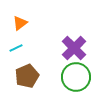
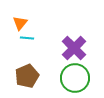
orange triangle: rotated 14 degrees counterclockwise
cyan line: moved 11 px right, 10 px up; rotated 32 degrees clockwise
green circle: moved 1 px left, 1 px down
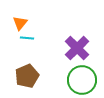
purple cross: moved 3 px right
green circle: moved 7 px right, 2 px down
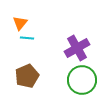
purple cross: rotated 15 degrees clockwise
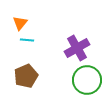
cyan line: moved 2 px down
brown pentagon: moved 1 px left
green circle: moved 5 px right
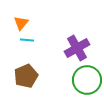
orange triangle: moved 1 px right
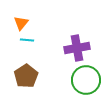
purple cross: rotated 20 degrees clockwise
brown pentagon: rotated 10 degrees counterclockwise
green circle: moved 1 px left
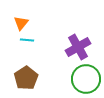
purple cross: moved 1 px right, 1 px up; rotated 20 degrees counterclockwise
brown pentagon: moved 2 px down
green circle: moved 1 px up
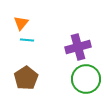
purple cross: rotated 15 degrees clockwise
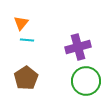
green circle: moved 2 px down
